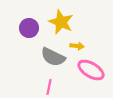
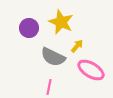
yellow arrow: rotated 56 degrees counterclockwise
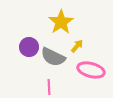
yellow star: rotated 15 degrees clockwise
purple circle: moved 19 px down
pink ellipse: rotated 16 degrees counterclockwise
pink line: rotated 14 degrees counterclockwise
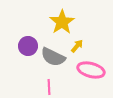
yellow star: moved 1 px right
purple circle: moved 1 px left, 1 px up
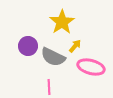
yellow arrow: moved 2 px left
pink ellipse: moved 3 px up
